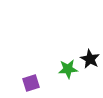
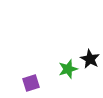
green star: rotated 12 degrees counterclockwise
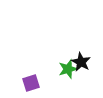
black star: moved 9 px left, 3 px down
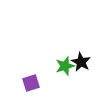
green star: moved 3 px left, 3 px up
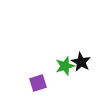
purple square: moved 7 px right
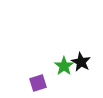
green star: moved 1 px left; rotated 18 degrees counterclockwise
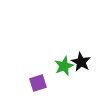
green star: rotated 12 degrees clockwise
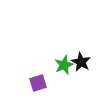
green star: moved 1 px up
